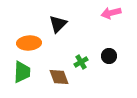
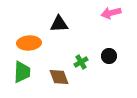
black triangle: moved 1 px right; rotated 42 degrees clockwise
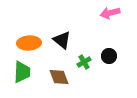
pink arrow: moved 1 px left
black triangle: moved 3 px right, 16 px down; rotated 42 degrees clockwise
green cross: moved 3 px right
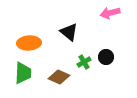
black triangle: moved 7 px right, 8 px up
black circle: moved 3 px left, 1 px down
green trapezoid: moved 1 px right, 1 px down
brown diamond: rotated 45 degrees counterclockwise
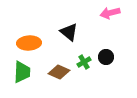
green trapezoid: moved 1 px left, 1 px up
brown diamond: moved 5 px up
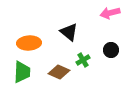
black circle: moved 5 px right, 7 px up
green cross: moved 1 px left, 2 px up
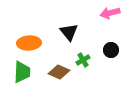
black triangle: rotated 12 degrees clockwise
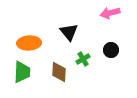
green cross: moved 1 px up
brown diamond: rotated 70 degrees clockwise
